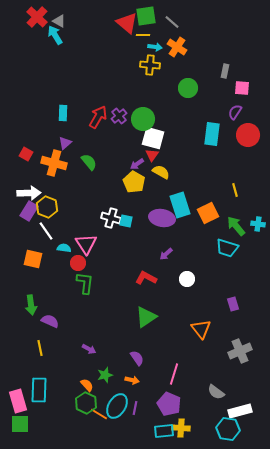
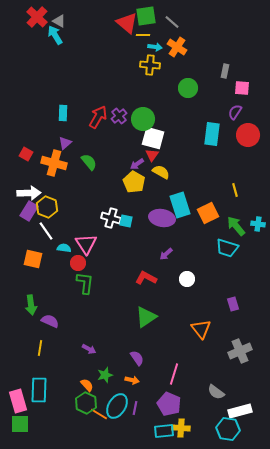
yellow line at (40, 348): rotated 21 degrees clockwise
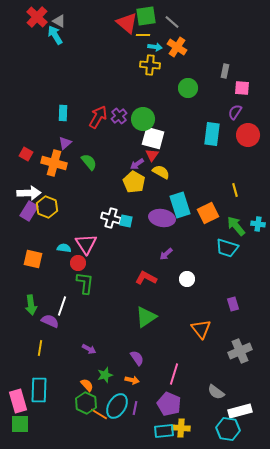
white line at (46, 231): moved 16 px right, 75 px down; rotated 54 degrees clockwise
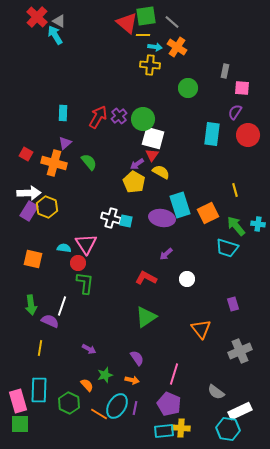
green hexagon at (86, 403): moved 17 px left
white rectangle at (240, 411): rotated 10 degrees counterclockwise
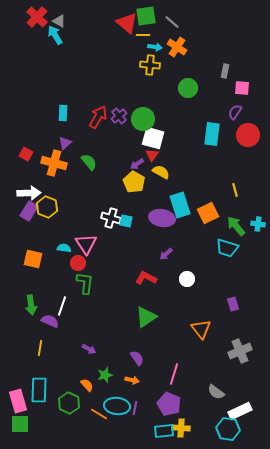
cyan ellipse at (117, 406): rotated 65 degrees clockwise
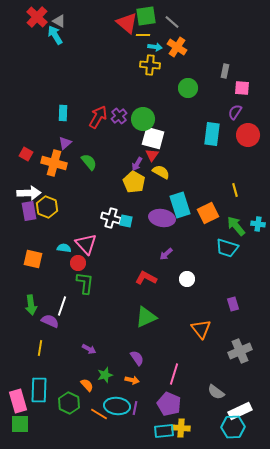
purple arrow at (137, 164): rotated 24 degrees counterclockwise
purple rectangle at (29, 211): rotated 42 degrees counterclockwise
pink triangle at (86, 244): rotated 10 degrees counterclockwise
green triangle at (146, 317): rotated 10 degrees clockwise
cyan hexagon at (228, 429): moved 5 px right, 2 px up; rotated 10 degrees counterclockwise
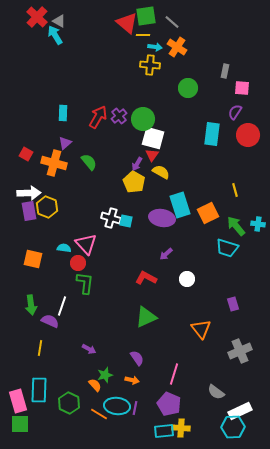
orange semicircle at (87, 385): moved 8 px right
